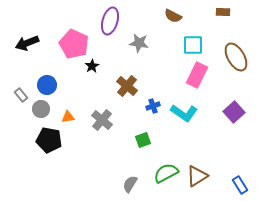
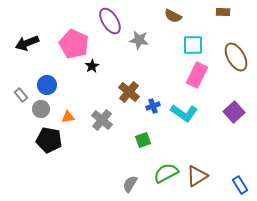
purple ellipse: rotated 48 degrees counterclockwise
gray star: moved 3 px up
brown cross: moved 2 px right, 6 px down
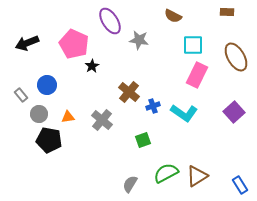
brown rectangle: moved 4 px right
gray circle: moved 2 px left, 5 px down
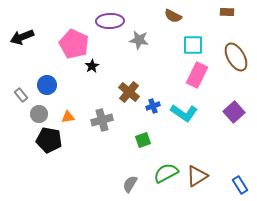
purple ellipse: rotated 60 degrees counterclockwise
black arrow: moved 5 px left, 6 px up
gray cross: rotated 35 degrees clockwise
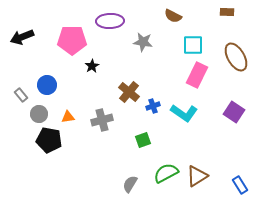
gray star: moved 4 px right, 2 px down
pink pentagon: moved 2 px left, 4 px up; rotated 24 degrees counterclockwise
purple square: rotated 15 degrees counterclockwise
